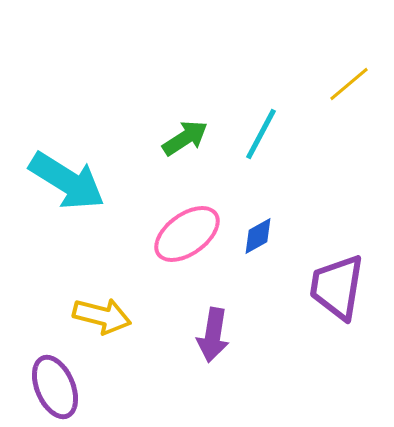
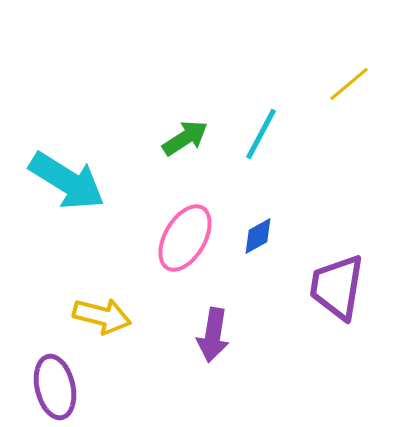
pink ellipse: moved 2 px left, 4 px down; rotated 24 degrees counterclockwise
purple ellipse: rotated 10 degrees clockwise
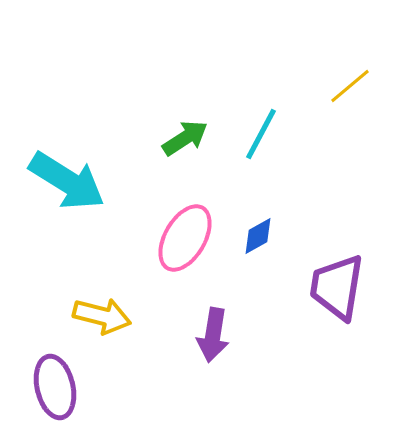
yellow line: moved 1 px right, 2 px down
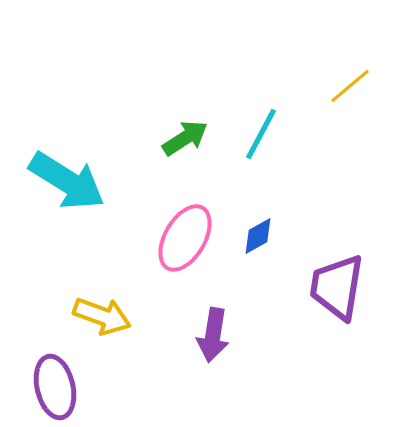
yellow arrow: rotated 6 degrees clockwise
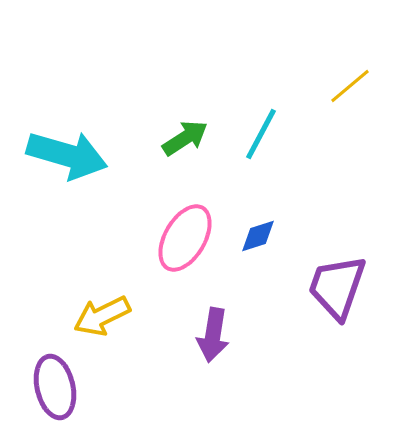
cyan arrow: moved 26 px up; rotated 16 degrees counterclockwise
blue diamond: rotated 12 degrees clockwise
purple trapezoid: rotated 10 degrees clockwise
yellow arrow: rotated 134 degrees clockwise
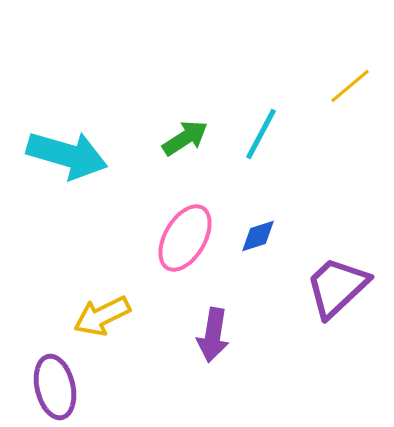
purple trapezoid: rotated 28 degrees clockwise
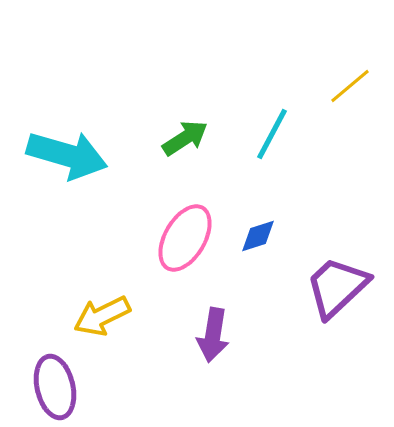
cyan line: moved 11 px right
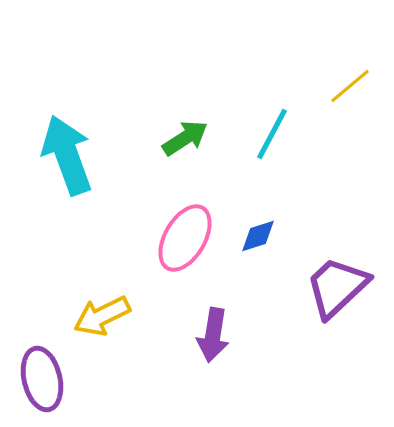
cyan arrow: rotated 126 degrees counterclockwise
purple ellipse: moved 13 px left, 8 px up
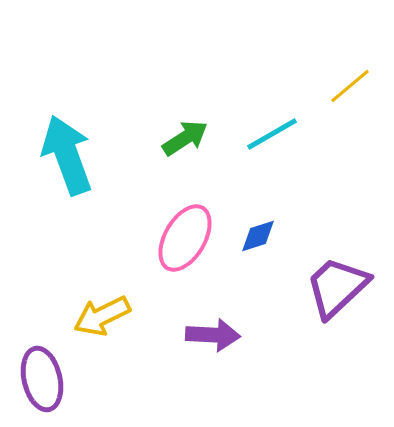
cyan line: rotated 32 degrees clockwise
purple arrow: rotated 96 degrees counterclockwise
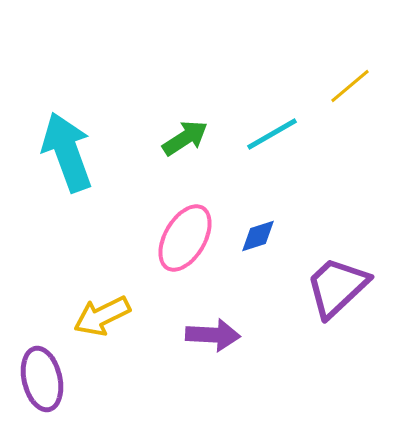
cyan arrow: moved 3 px up
